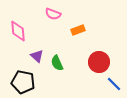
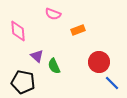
green semicircle: moved 3 px left, 3 px down
blue line: moved 2 px left, 1 px up
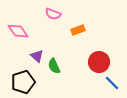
pink diamond: rotated 30 degrees counterclockwise
black pentagon: rotated 30 degrees counterclockwise
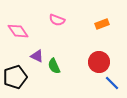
pink semicircle: moved 4 px right, 6 px down
orange rectangle: moved 24 px right, 6 px up
purple triangle: rotated 16 degrees counterclockwise
black pentagon: moved 8 px left, 5 px up
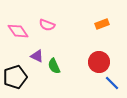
pink semicircle: moved 10 px left, 5 px down
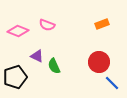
pink diamond: rotated 35 degrees counterclockwise
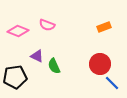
orange rectangle: moved 2 px right, 3 px down
red circle: moved 1 px right, 2 px down
black pentagon: rotated 10 degrees clockwise
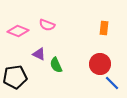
orange rectangle: moved 1 px down; rotated 64 degrees counterclockwise
purple triangle: moved 2 px right, 2 px up
green semicircle: moved 2 px right, 1 px up
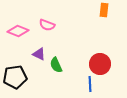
orange rectangle: moved 18 px up
blue line: moved 22 px left, 1 px down; rotated 42 degrees clockwise
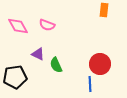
pink diamond: moved 5 px up; rotated 40 degrees clockwise
purple triangle: moved 1 px left
